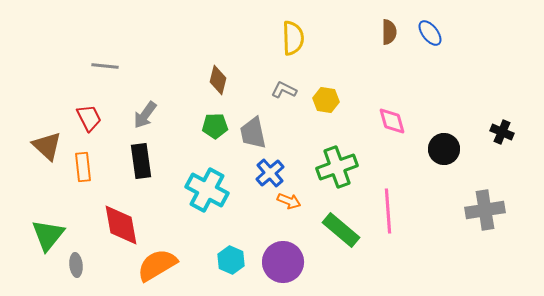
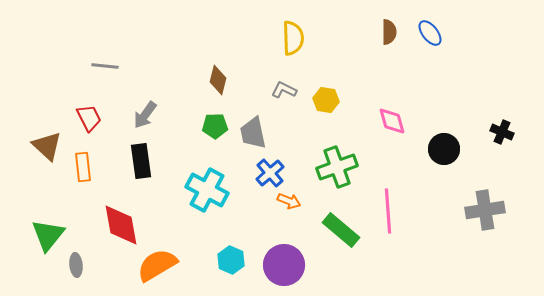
purple circle: moved 1 px right, 3 px down
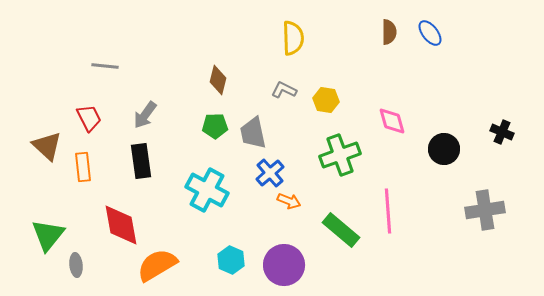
green cross: moved 3 px right, 12 px up
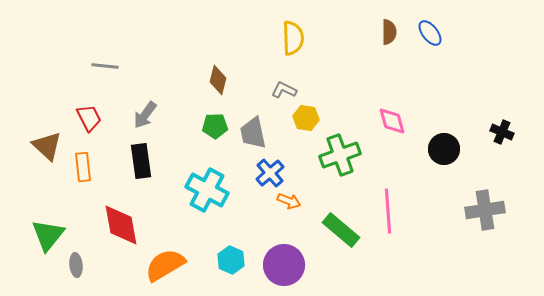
yellow hexagon: moved 20 px left, 18 px down
orange semicircle: moved 8 px right
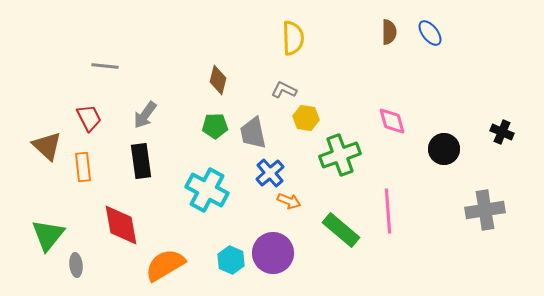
purple circle: moved 11 px left, 12 px up
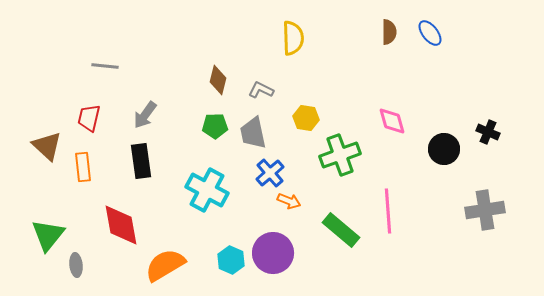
gray L-shape: moved 23 px left
red trapezoid: rotated 140 degrees counterclockwise
black cross: moved 14 px left
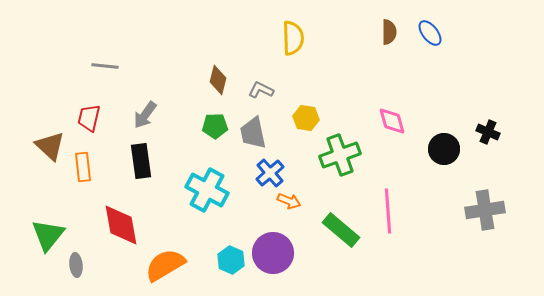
brown triangle: moved 3 px right
